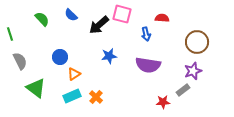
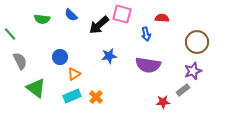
green semicircle: rotated 140 degrees clockwise
green line: rotated 24 degrees counterclockwise
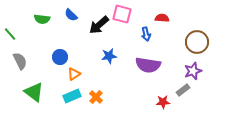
green triangle: moved 2 px left, 4 px down
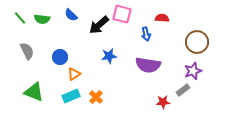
green line: moved 10 px right, 16 px up
gray semicircle: moved 7 px right, 10 px up
green triangle: rotated 15 degrees counterclockwise
cyan rectangle: moved 1 px left
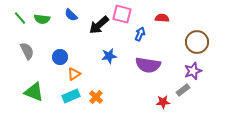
blue arrow: moved 6 px left; rotated 144 degrees counterclockwise
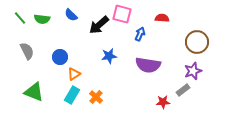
cyan rectangle: moved 1 px right, 1 px up; rotated 36 degrees counterclockwise
